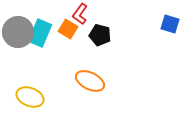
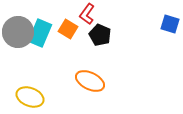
red L-shape: moved 7 px right
black pentagon: rotated 10 degrees clockwise
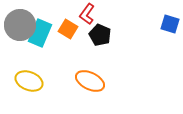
gray circle: moved 2 px right, 7 px up
yellow ellipse: moved 1 px left, 16 px up
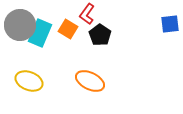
blue square: rotated 24 degrees counterclockwise
black pentagon: rotated 10 degrees clockwise
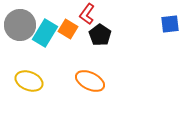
cyan rectangle: moved 5 px right; rotated 8 degrees clockwise
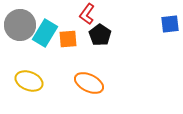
orange square: moved 10 px down; rotated 36 degrees counterclockwise
orange ellipse: moved 1 px left, 2 px down
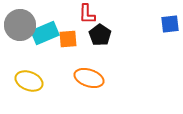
red L-shape: rotated 35 degrees counterclockwise
cyan rectangle: rotated 36 degrees clockwise
orange ellipse: moved 5 px up; rotated 8 degrees counterclockwise
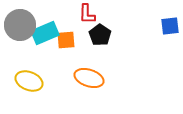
blue square: moved 2 px down
orange square: moved 2 px left, 1 px down
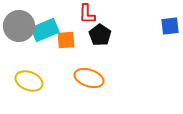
gray circle: moved 1 px left, 1 px down
cyan rectangle: moved 3 px up
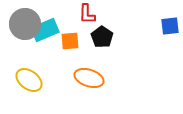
gray circle: moved 6 px right, 2 px up
black pentagon: moved 2 px right, 2 px down
orange square: moved 4 px right, 1 px down
yellow ellipse: moved 1 px up; rotated 16 degrees clockwise
